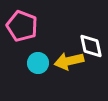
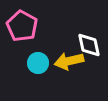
pink pentagon: rotated 8 degrees clockwise
white diamond: moved 2 px left, 1 px up
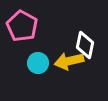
white diamond: moved 4 px left; rotated 24 degrees clockwise
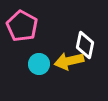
cyan circle: moved 1 px right, 1 px down
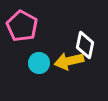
cyan circle: moved 1 px up
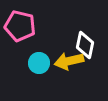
pink pentagon: moved 2 px left; rotated 16 degrees counterclockwise
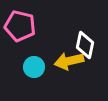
cyan circle: moved 5 px left, 4 px down
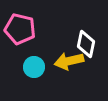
pink pentagon: moved 3 px down
white diamond: moved 1 px right, 1 px up
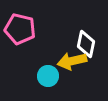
yellow arrow: moved 3 px right
cyan circle: moved 14 px right, 9 px down
